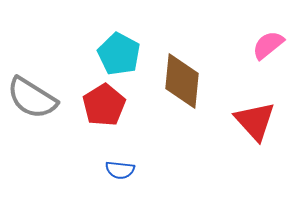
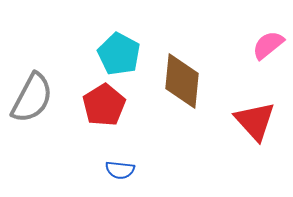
gray semicircle: rotated 94 degrees counterclockwise
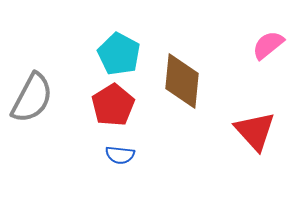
red pentagon: moved 9 px right
red triangle: moved 10 px down
blue semicircle: moved 15 px up
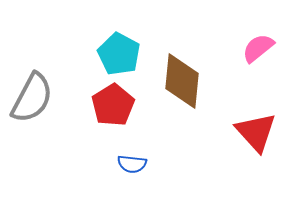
pink semicircle: moved 10 px left, 3 px down
red triangle: moved 1 px right, 1 px down
blue semicircle: moved 12 px right, 9 px down
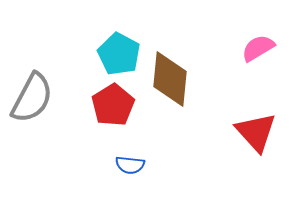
pink semicircle: rotated 8 degrees clockwise
brown diamond: moved 12 px left, 2 px up
blue semicircle: moved 2 px left, 1 px down
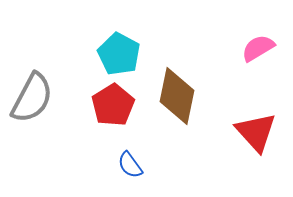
brown diamond: moved 7 px right, 17 px down; rotated 6 degrees clockwise
blue semicircle: rotated 48 degrees clockwise
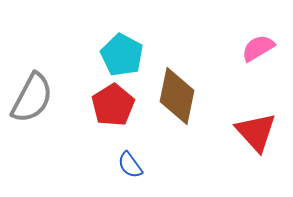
cyan pentagon: moved 3 px right, 1 px down
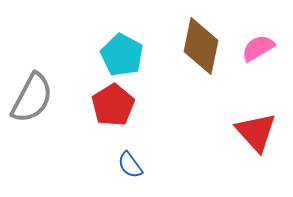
brown diamond: moved 24 px right, 50 px up
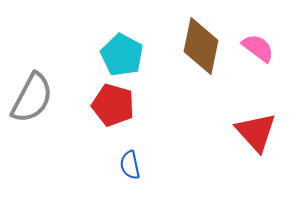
pink semicircle: rotated 68 degrees clockwise
red pentagon: rotated 24 degrees counterclockwise
blue semicircle: rotated 24 degrees clockwise
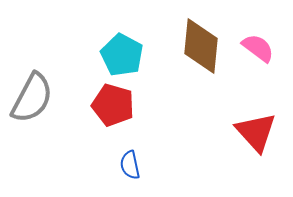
brown diamond: rotated 6 degrees counterclockwise
